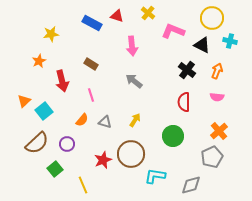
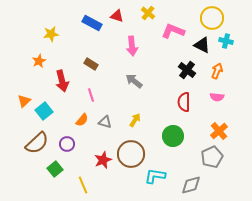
cyan cross: moved 4 px left
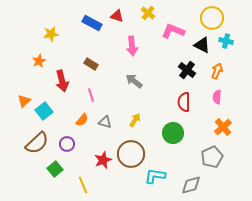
pink semicircle: rotated 88 degrees clockwise
orange cross: moved 4 px right, 4 px up
green circle: moved 3 px up
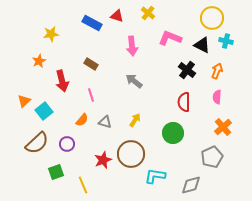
pink L-shape: moved 3 px left, 7 px down
green square: moved 1 px right, 3 px down; rotated 21 degrees clockwise
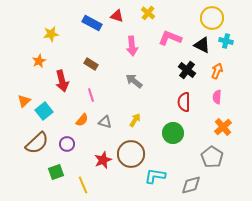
gray pentagon: rotated 15 degrees counterclockwise
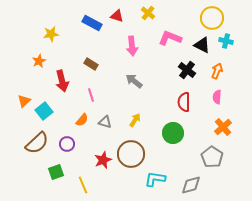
cyan L-shape: moved 3 px down
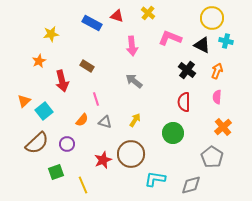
brown rectangle: moved 4 px left, 2 px down
pink line: moved 5 px right, 4 px down
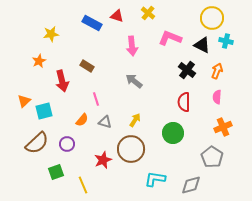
cyan square: rotated 24 degrees clockwise
orange cross: rotated 18 degrees clockwise
brown circle: moved 5 px up
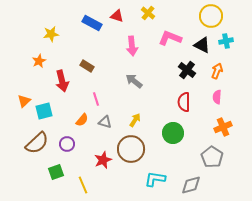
yellow circle: moved 1 px left, 2 px up
cyan cross: rotated 24 degrees counterclockwise
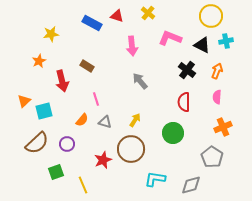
gray arrow: moved 6 px right; rotated 12 degrees clockwise
